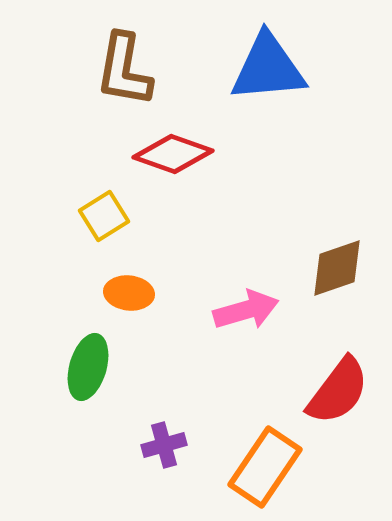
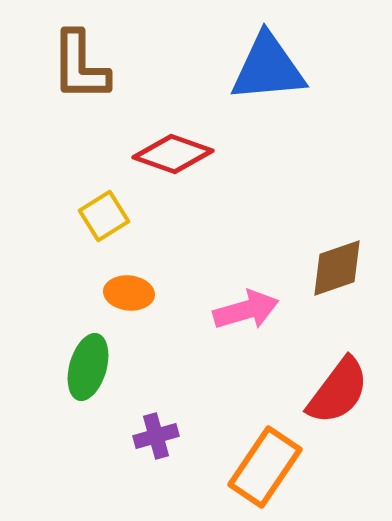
brown L-shape: moved 44 px left, 4 px up; rotated 10 degrees counterclockwise
purple cross: moved 8 px left, 9 px up
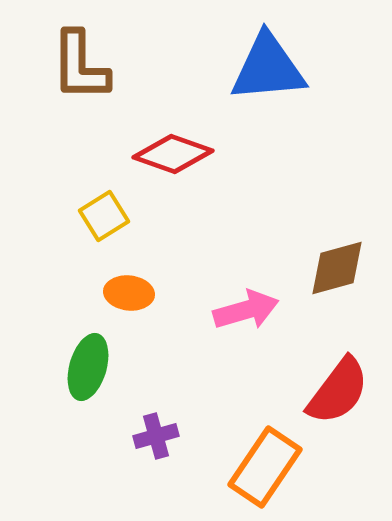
brown diamond: rotated 4 degrees clockwise
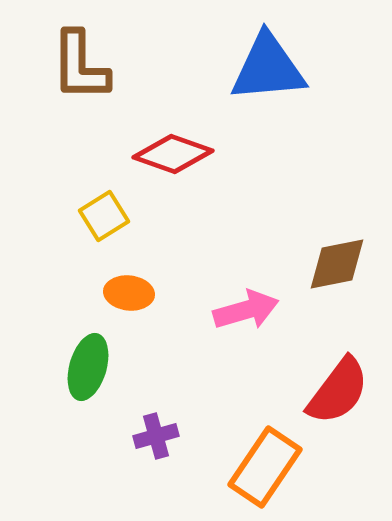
brown diamond: moved 4 px up; rotated 4 degrees clockwise
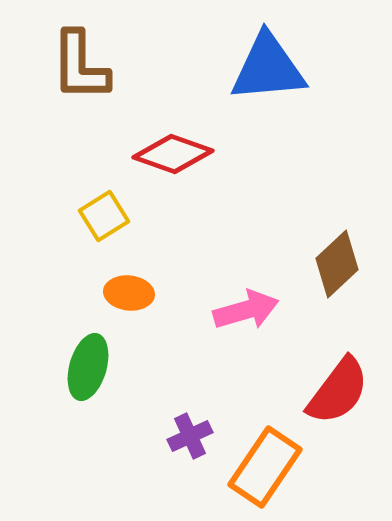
brown diamond: rotated 32 degrees counterclockwise
purple cross: moved 34 px right; rotated 9 degrees counterclockwise
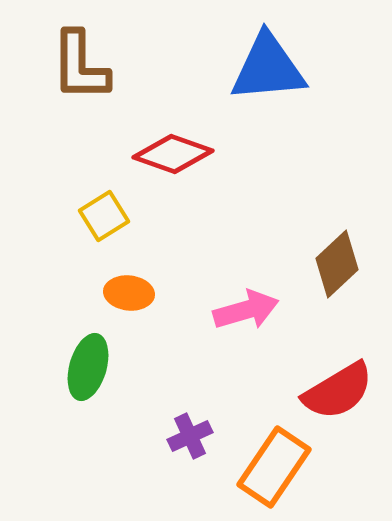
red semicircle: rotated 22 degrees clockwise
orange rectangle: moved 9 px right
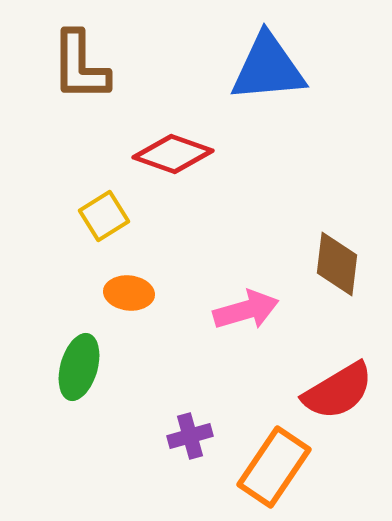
brown diamond: rotated 40 degrees counterclockwise
green ellipse: moved 9 px left
purple cross: rotated 9 degrees clockwise
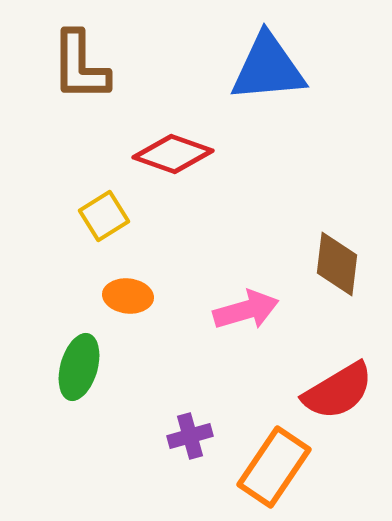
orange ellipse: moved 1 px left, 3 px down
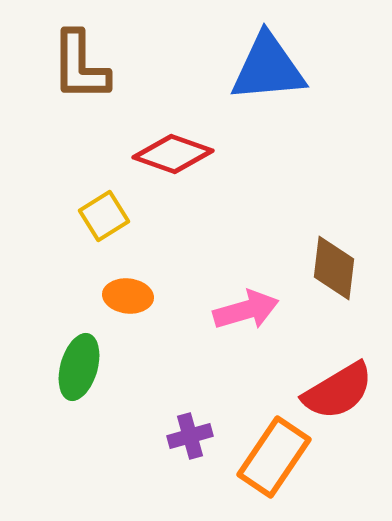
brown diamond: moved 3 px left, 4 px down
orange rectangle: moved 10 px up
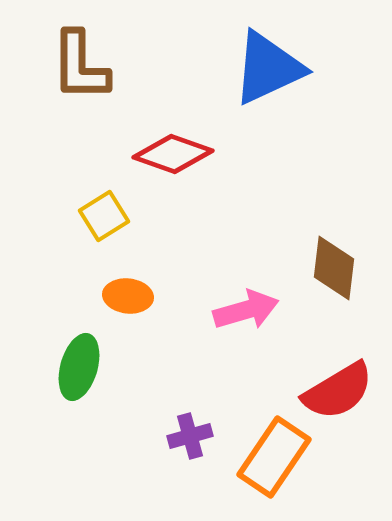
blue triangle: rotated 20 degrees counterclockwise
